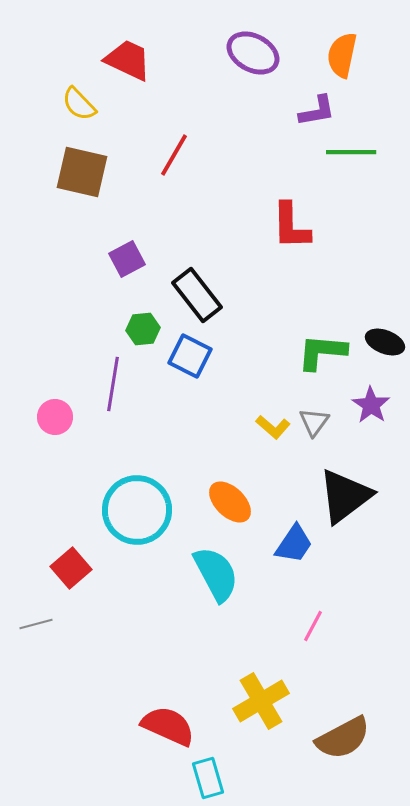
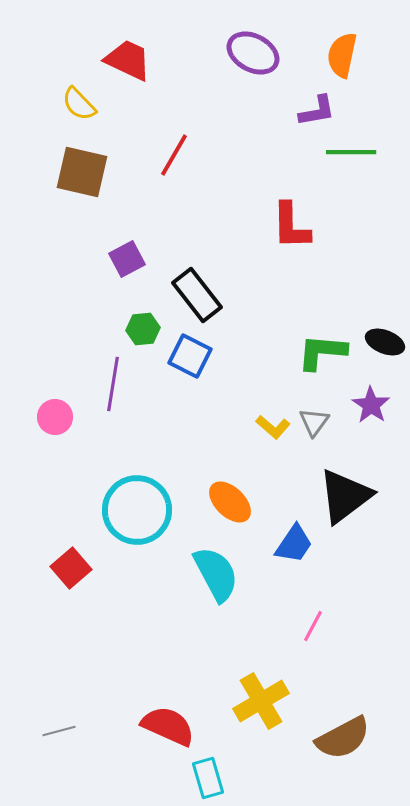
gray line: moved 23 px right, 107 px down
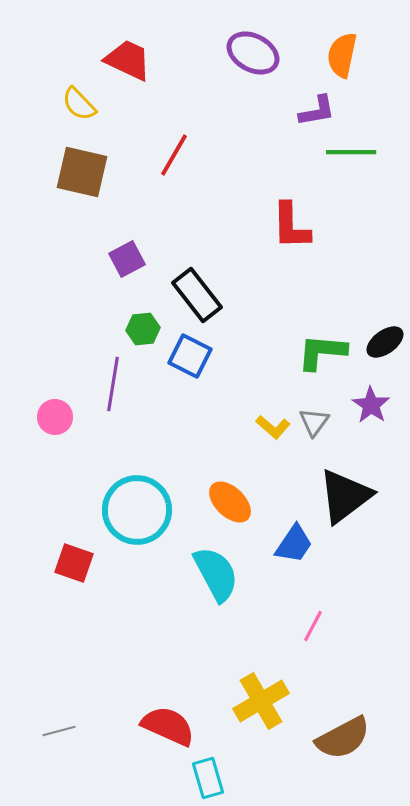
black ellipse: rotated 57 degrees counterclockwise
red square: moved 3 px right, 5 px up; rotated 30 degrees counterclockwise
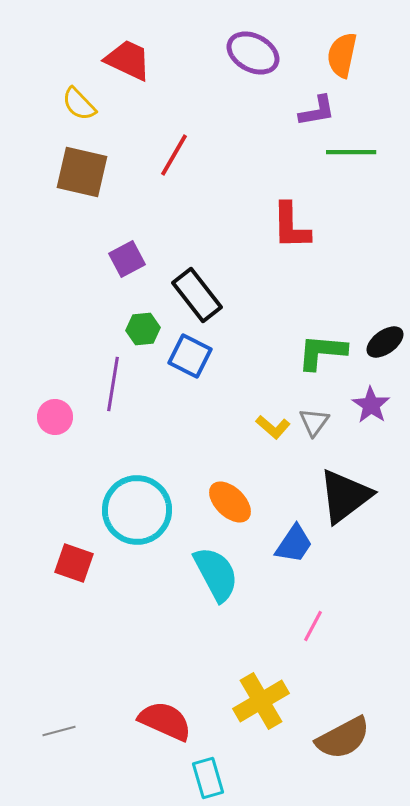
red semicircle: moved 3 px left, 5 px up
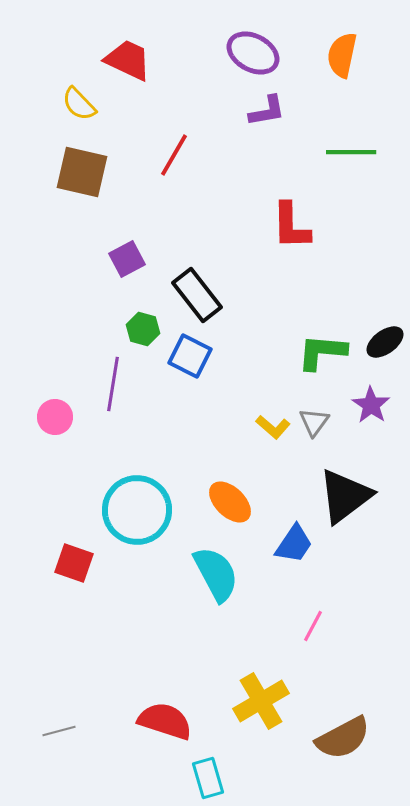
purple L-shape: moved 50 px left
green hexagon: rotated 20 degrees clockwise
red semicircle: rotated 6 degrees counterclockwise
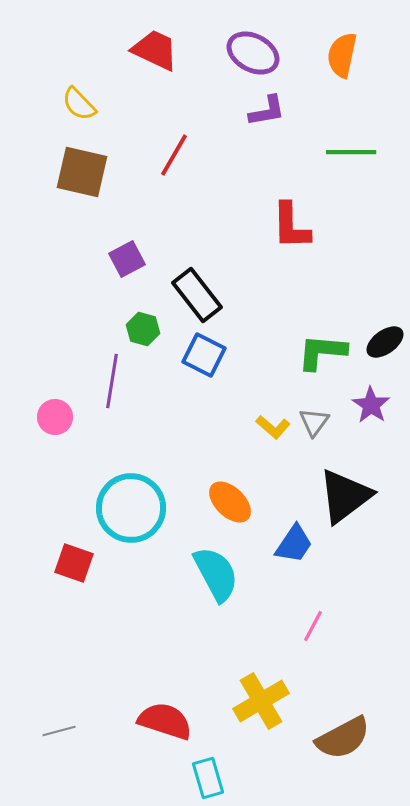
red trapezoid: moved 27 px right, 10 px up
blue square: moved 14 px right, 1 px up
purple line: moved 1 px left, 3 px up
cyan circle: moved 6 px left, 2 px up
